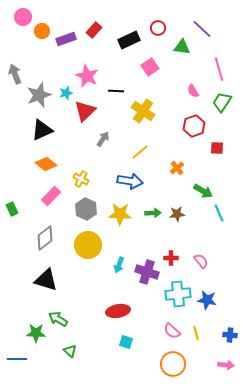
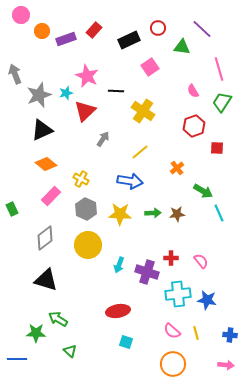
pink circle at (23, 17): moved 2 px left, 2 px up
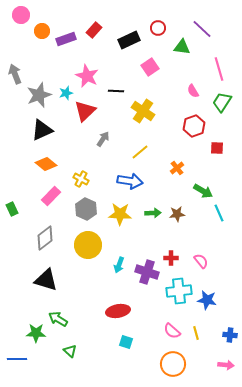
cyan cross at (178, 294): moved 1 px right, 3 px up
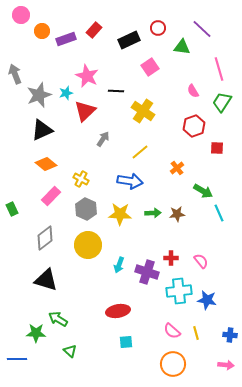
cyan square at (126, 342): rotated 24 degrees counterclockwise
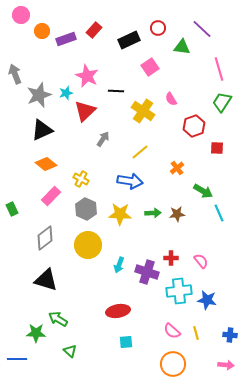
pink semicircle at (193, 91): moved 22 px left, 8 px down
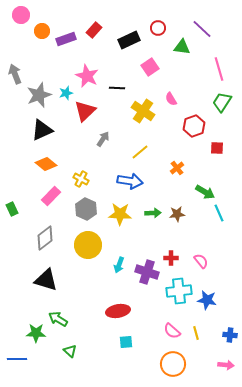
black line at (116, 91): moved 1 px right, 3 px up
green arrow at (203, 191): moved 2 px right, 1 px down
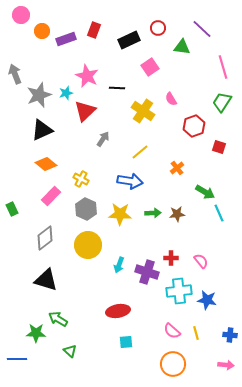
red rectangle at (94, 30): rotated 21 degrees counterclockwise
pink line at (219, 69): moved 4 px right, 2 px up
red square at (217, 148): moved 2 px right, 1 px up; rotated 16 degrees clockwise
